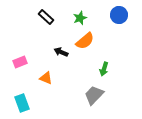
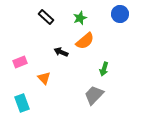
blue circle: moved 1 px right, 1 px up
orange triangle: moved 2 px left; rotated 24 degrees clockwise
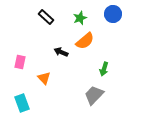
blue circle: moved 7 px left
pink rectangle: rotated 56 degrees counterclockwise
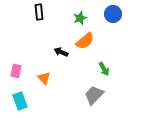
black rectangle: moved 7 px left, 5 px up; rotated 42 degrees clockwise
pink rectangle: moved 4 px left, 9 px down
green arrow: rotated 48 degrees counterclockwise
cyan rectangle: moved 2 px left, 2 px up
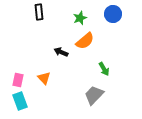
pink rectangle: moved 2 px right, 9 px down
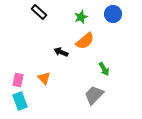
black rectangle: rotated 42 degrees counterclockwise
green star: moved 1 px right, 1 px up
